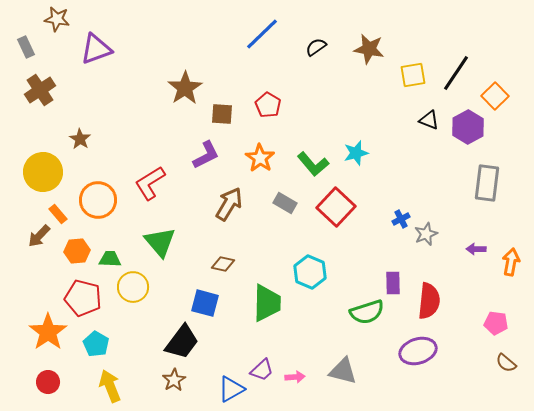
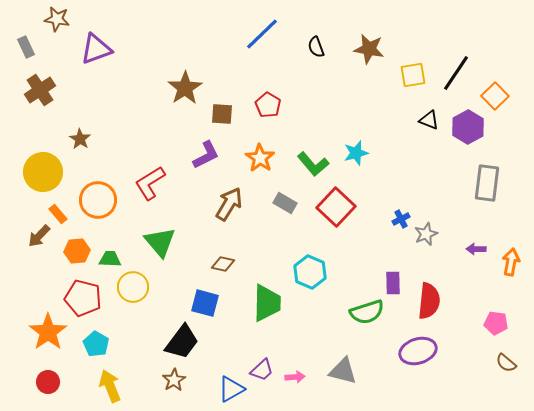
black semicircle at (316, 47): rotated 75 degrees counterclockwise
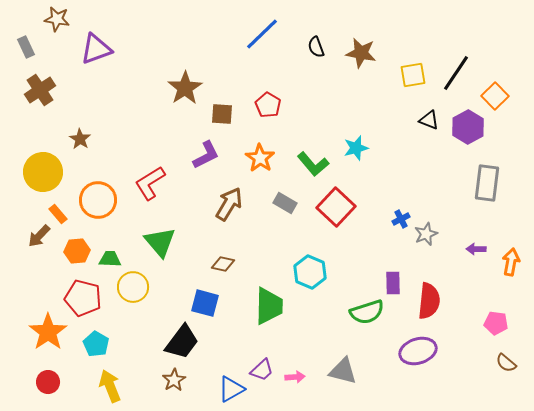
brown star at (369, 49): moved 8 px left, 4 px down
cyan star at (356, 153): moved 5 px up
green trapezoid at (267, 303): moved 2 px right, 3 px down
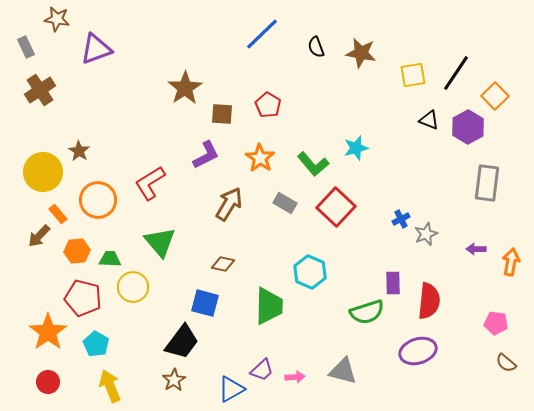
brown star at (80, 139): moved 1 px left, 12 px down
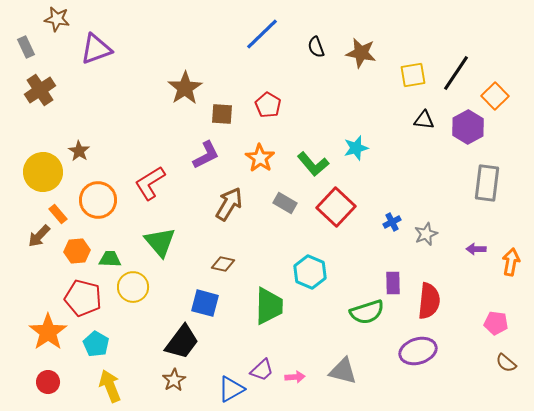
black triangle at (429, 120): moved 5 px left; rotated 15 degrees counterclockwise
blue cross at (401, 219): moved 9 px left, 3 px down
